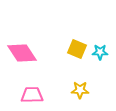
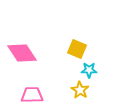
cyan star: moved 11 px left, 18 px down
yellow star: rotated 30 degrees clockwise
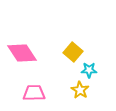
yellow square: moved 4 px left, 3 px down; rotated 18 degrees clockwise
pink trapezoid: moved 2 px right, 2 px up
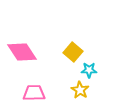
pink diamond: moved 1 px up
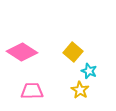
pink diamond: rotated 24 degrees counterclockwise
cyan star: moved 1 px down; rotated 21 degrees clockwise
pink trapezoid: moved 2 px left, 2 px up
